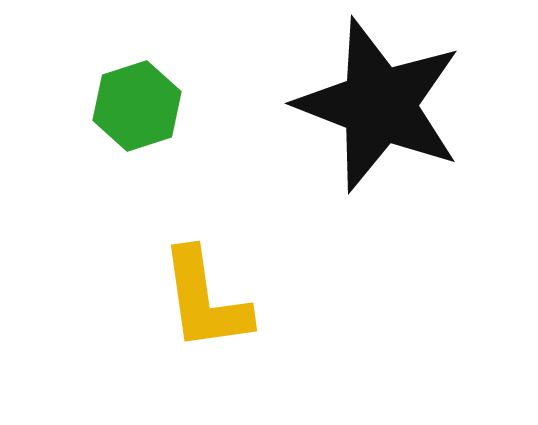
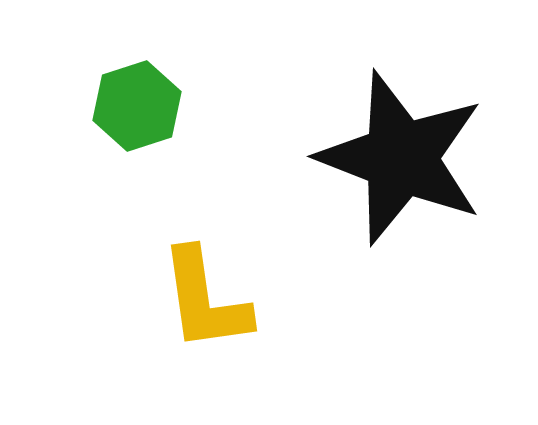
black star: moved 22 px right, 53 px down
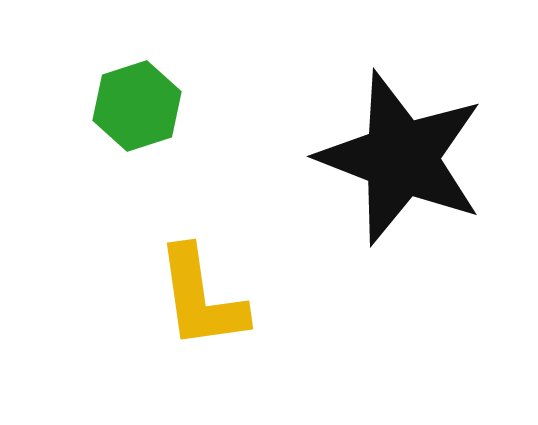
yellow L-shape: moved 4 px left, 2 px up
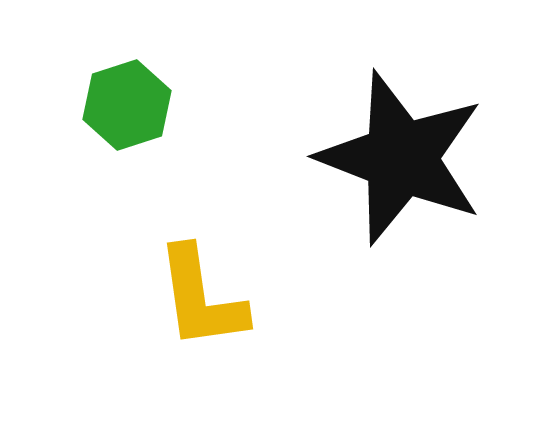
green hexagon: moved 10 px left, 1 px up
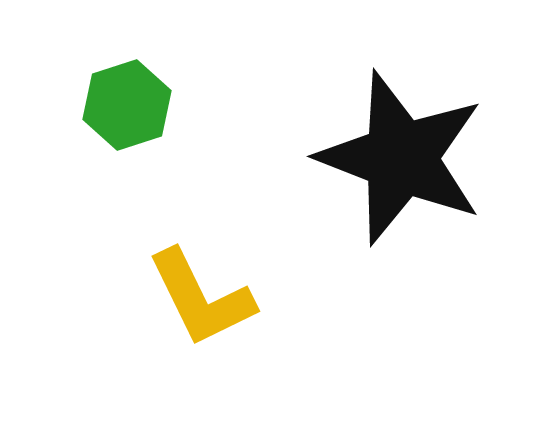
yellow L-shape: rotated 18 degrees counterclockwise
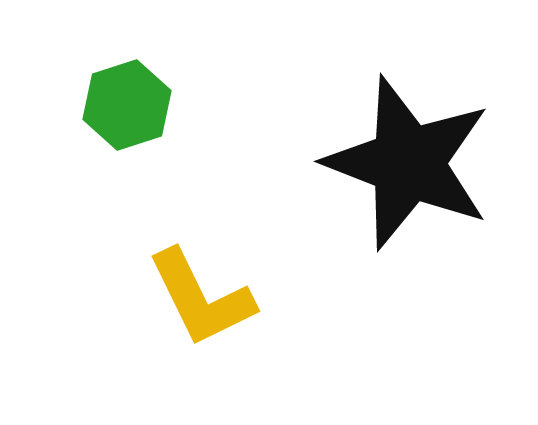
black star: moved 7 px right, 5 px down
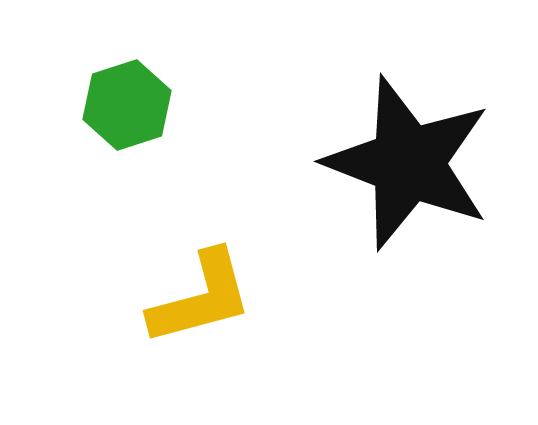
yellow L-shape: rotated 79 degrees counterclockwise
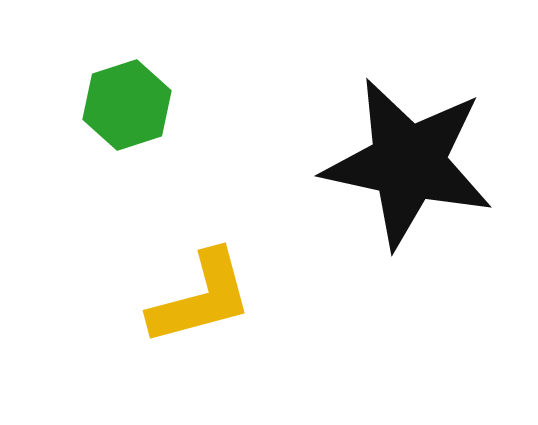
black star: rotated 9 degrees counterclockwise
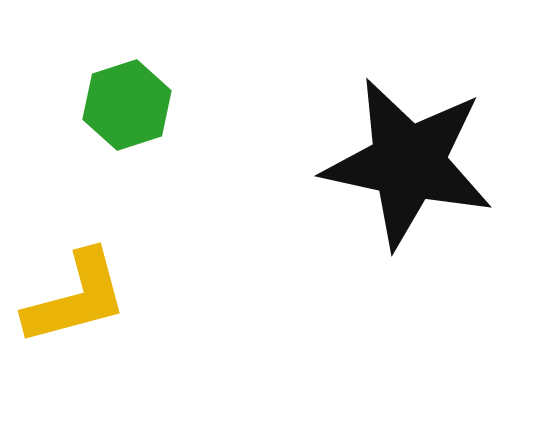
yellow L-shape: moved 125 px left
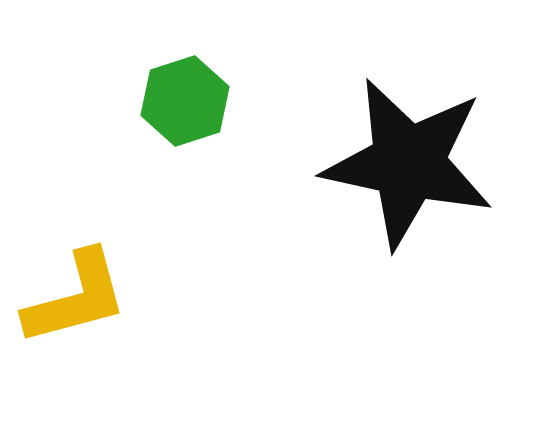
green hexagon: moved 58 px right, 4 px up
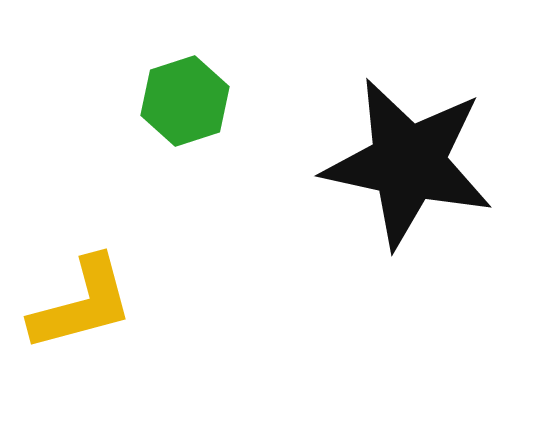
yellow L-shape: moved 6 px right, 6 px down
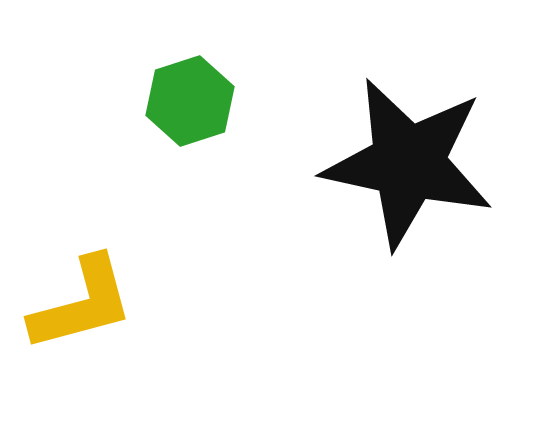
green hexagon: moved 5 px right
